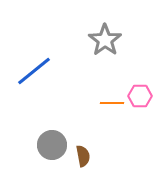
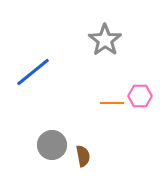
blue line: moved 1 px left, 1 px down
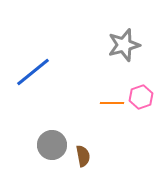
gray star: moved 19 px right, 5 px down; rotated 20 degrees clockwise
pink hexagon: moved 1 px right, 1 px down; rotated 20 degrees counterclockwise
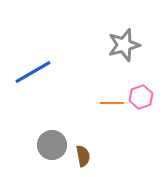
blue line: rotated 9 degrees clockwise
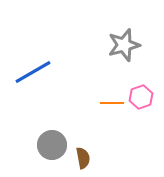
brown semicircle: moved 2 px down
